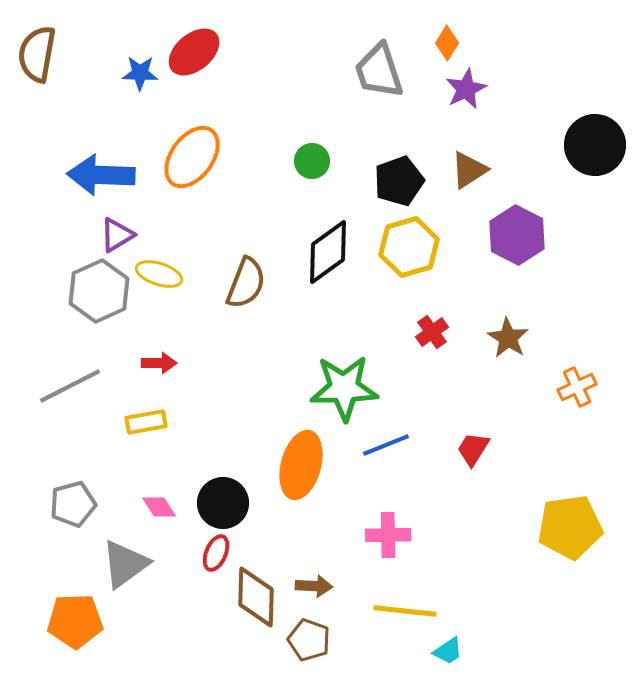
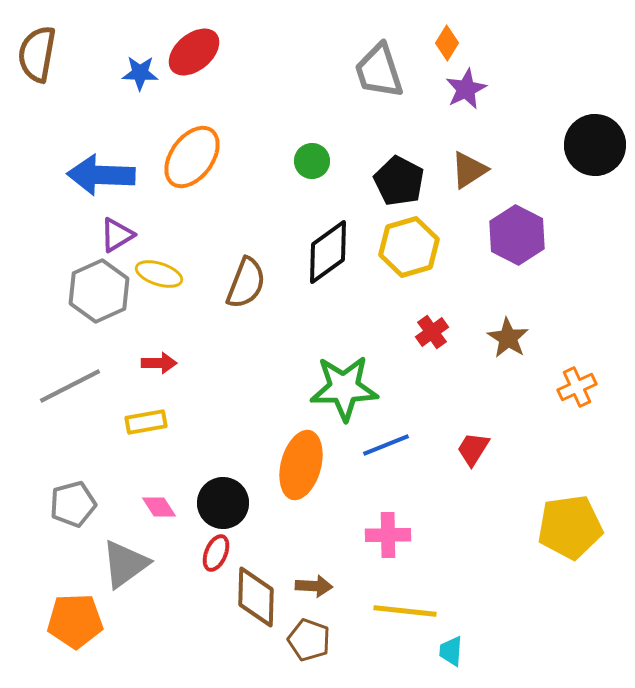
black pentagon at (399, 181): rotated 24 degrees counterclockwise
cyan trapezoid at (448, 651): moved 3 px right; rotated 128 degrees clockwise
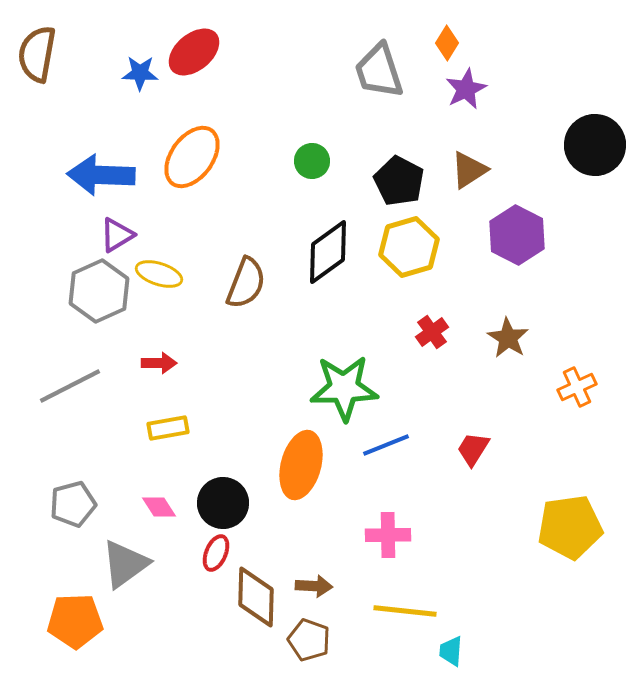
yellow rectangle at (146, 422): moved 22 px right, 6 px down
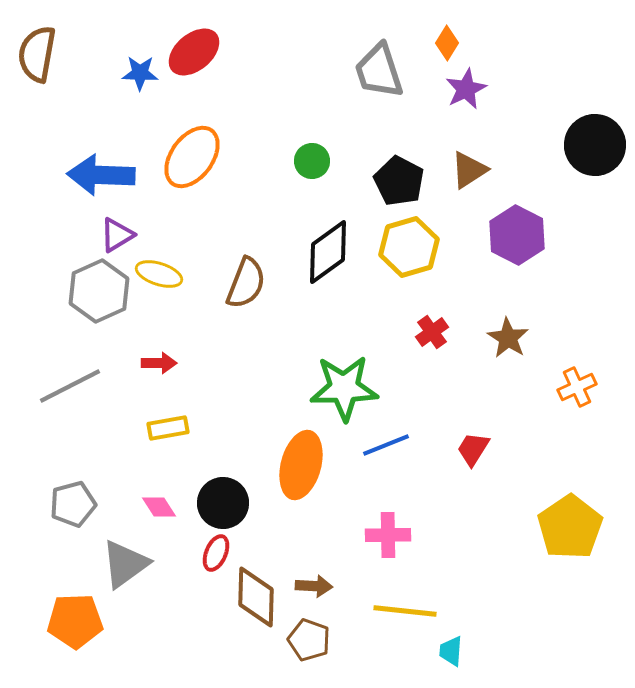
yellow pentagon at (570, 527): rotated 26 degrees counterclockwise
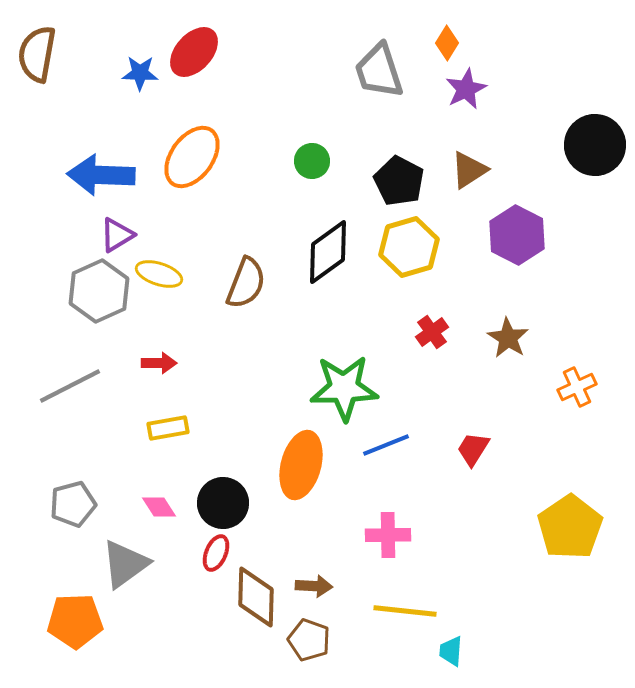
red ellipse at (194, 52): rotated 8 degrees counterclockwise
